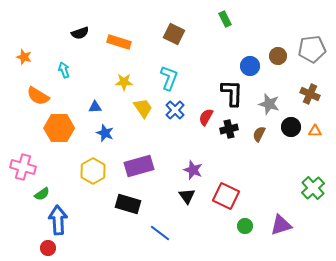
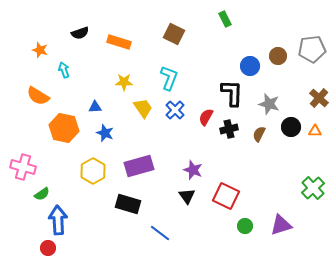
orange star: moved 16 px right, 7 px up
brown cross: moved 9 px right, 4 px down; rotated 18 degrees clockwise
orange hexagon: moved 5 px right; rotated 12 degrees clockwise
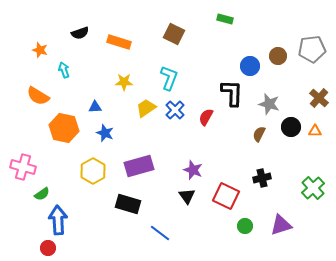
green rectangle: rotated 49 degrees counterclockwise
yellow trapezoid: moved 3 px right; rotated 90 degrees counterclockwise
black cross: moved 33 px right, 49 px down
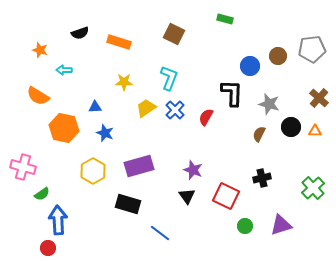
cyan arrow: rotated 70 degrees counterclockwise
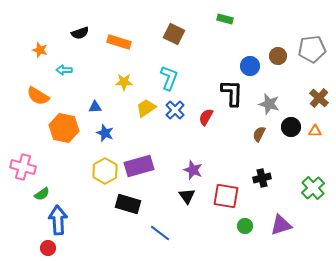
yellow hexagon: moved 12 px right
red square: rotated 16 degrees counterclockwise
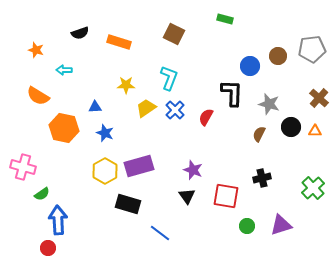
orange star: moved 4 px left
yellow star: moved 2 px right, 3 px down
green circle: moved 2 px right
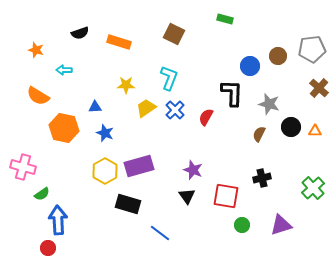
brown cross: moved 10 px up
green circle: moved 5 px left, 1 px up
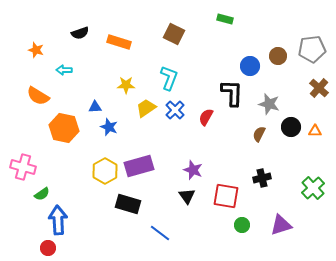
blue star: moved 4 px right, 6 px up
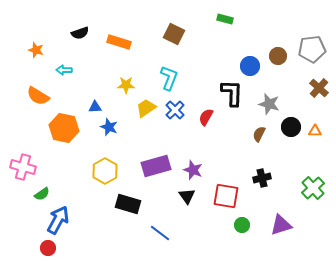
purple rectangle: moved 17 px right
blue arrow: rotated 32 degrees clockwise
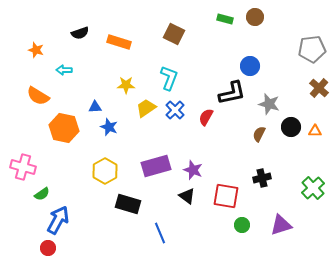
brown circle: moved 23 px left, 39 px up
black L-shape: rotated 76 degrees clockwise
black triangle: rotated 18 degrees counterclockwise
blue line: rotated 30 degrees clockwise
